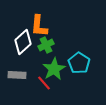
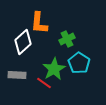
orange L-shape: moved 3 px up
green cross: moved 21 px right, 6 px up
red line: rotated 14 degrees counterclockwise
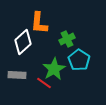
cyan pentagon: moved 3 px up
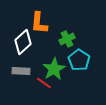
gray rectangle: moved 4 px right, 4 px up
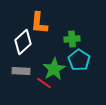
green cross: moved 5 px right; rotated 21 degrees clockwise
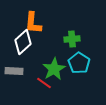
orange L-shape: moved 6 px left
cyan pentagon: moved 3 px down
gray rectangle: moved 7 px left
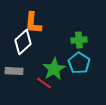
green cross: moved 7 px right, 1 px down
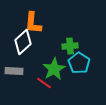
green cross: moved 9 px left, 6 px down
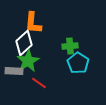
white diamond: moved 1 px right, 1 px down
cyan pentagon: moved 1 px left
green star: moved 26 px left, 8 px up
red line: moved 5 px left
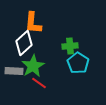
green star: moved 5 px right, 5 px down
